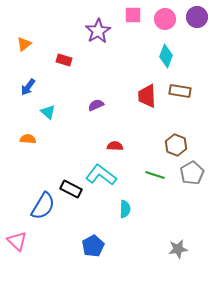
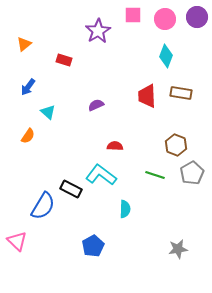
brown rectangle: moved 1 px right, 2 px down
orange semicircle: moved 3 px up; rotated 119 degrees clockwise
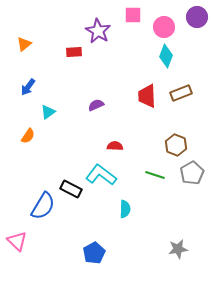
pink circle: moved 1 px left, 8 px down
purple star: rotated 10 degrees counterclockwise
red rectangle: moved 10 px right, 8 px up; rotated 21 degrees counterclockwise
brown rectangle: rotated 30 degrees counterclockwise
cyan triangle: rotated 42 degrees clockwise
blue pentagon: moved 1 px right, 7 px down
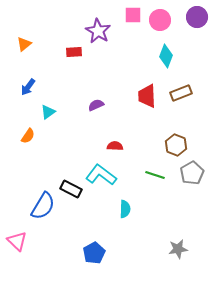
pink circle: moved 4 px left, 7 px up
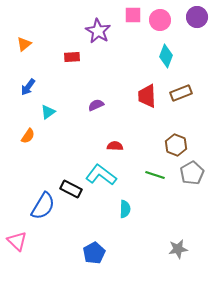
red rectangle: moved 2 px left, 5 px down
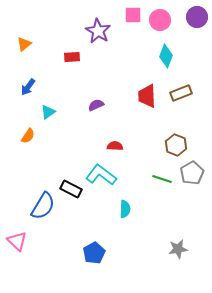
green line: moved 7 px right, 4 px down
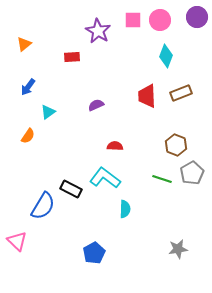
pink square: moved 5 px down
cyan L-shape: moved 4 px right, 3 px down
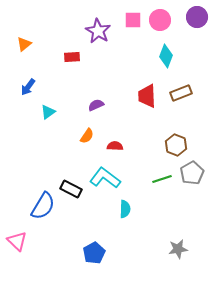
orange semicircle: moved 59 px right
green line: rotated 36 degrees counterclockwise
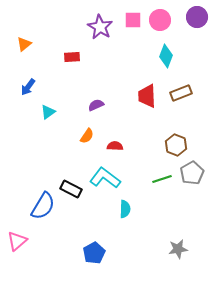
purple star: moved 2 px right, 4 px up
pink triangle: rotated 35 degrees clockwise
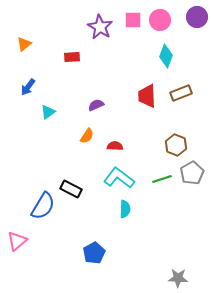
cyan L-shape: moved 14 px right
gray star: moved 29 px down; rotated 12 degrees clockwise
